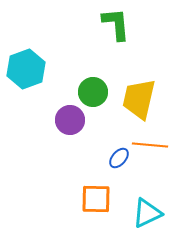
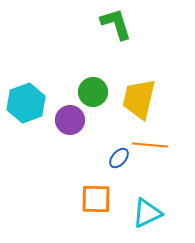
green L-shape: rotated 12 degrees counterclockwise
cyan hexagon: moved 34 px down
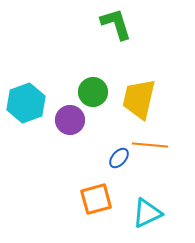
orange square: rotated 16 degrees counterclockwise
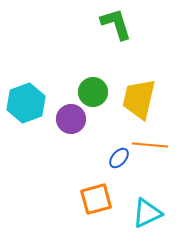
purple circle: moved 1 px right, 1 px up
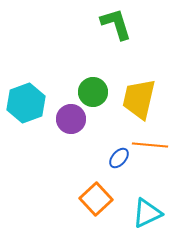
orange square: rotated 28 degrees counterclockwise
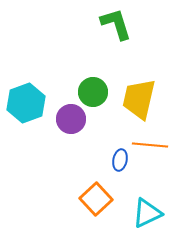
blue ellipse: moved 1 px right, 2 px down; rotated 30 degrees counterclockwise
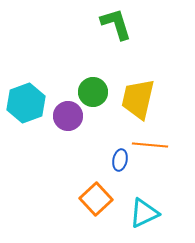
yellow trapezoid: moved 1 px left
purple circle: moved 3 px left, 3 px up
cyan triangle: moved 3 px left
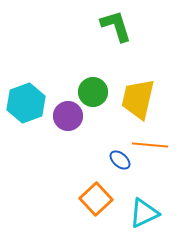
green L-shape: moved 2 px down
blue ellipse: rotated 60 degrees counterclockwise
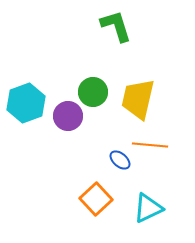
cyan triangle: moved 4 px right, 5 px up
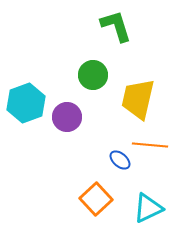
green circle: moved 17 px up
purple circle: moved 1 px left, 1 px down
